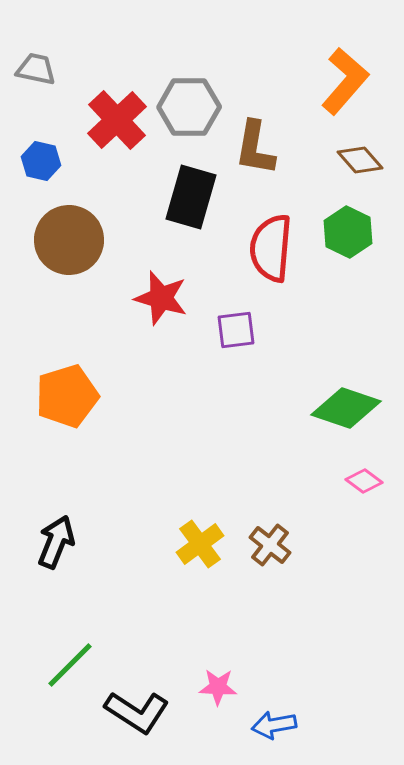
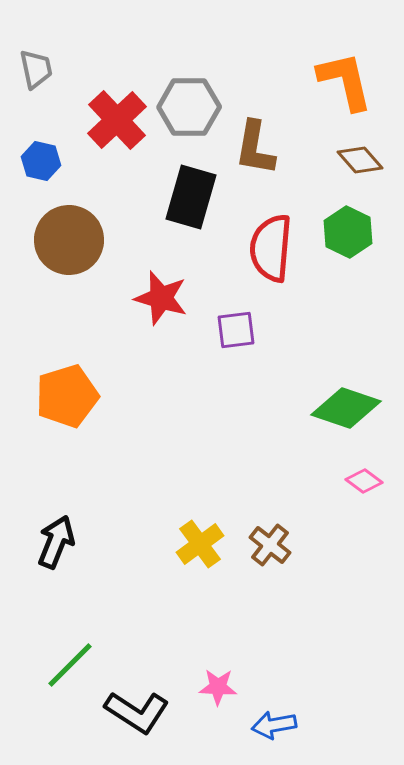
gray trapezoid: rotated 66 degrees clockwise
orange L-shape: rotated 54 degrees counterclockwise
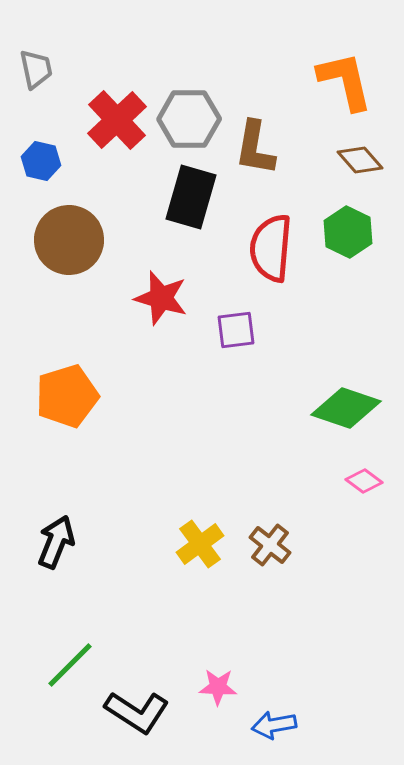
gray hexagon: moved 12 px down
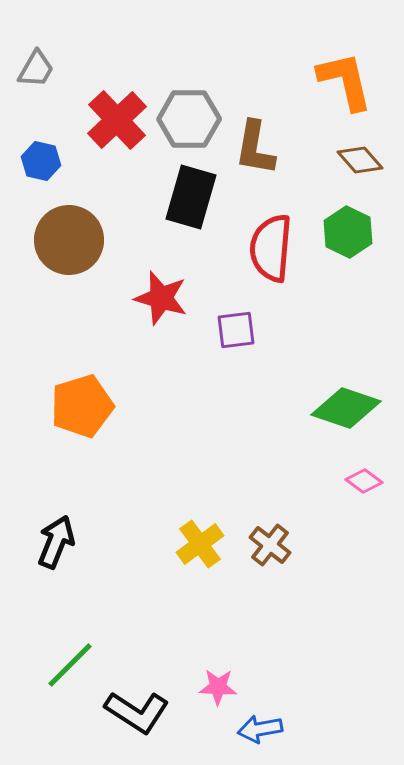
gray trapezoid: rotated 42 degrees clockwise
orange pentagon: moved 15 px right, 10 px down
blue arrow: moved 14 px left, 4 px down
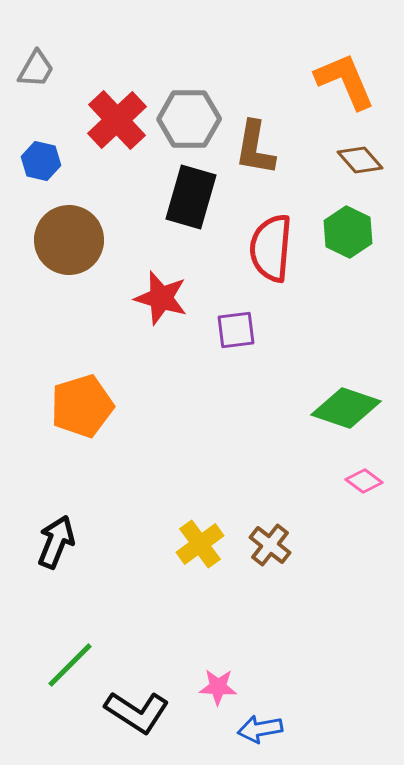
orange L-shape: rotated 10 degrees counterclockwise
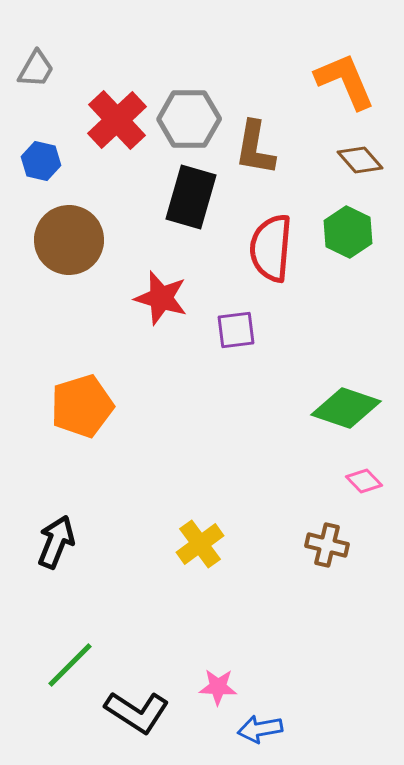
pink diamond: rotated 9 degrees clockwise
brown cross: moved 57 px right; rotated 24 degrees counterclockwise
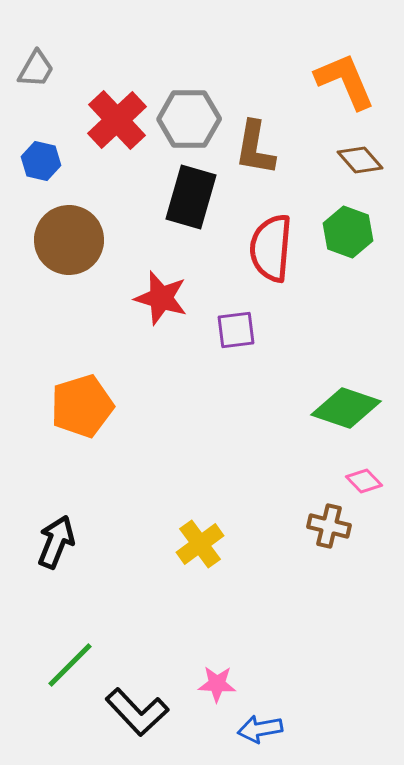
green hexagon: rotated 6 degrees counterclockwise
brown cross: moved 2 px right, 19 px up
pink star: moved 1 px left, 3 px up
black L-shape: rotated 14 degrees clockwise
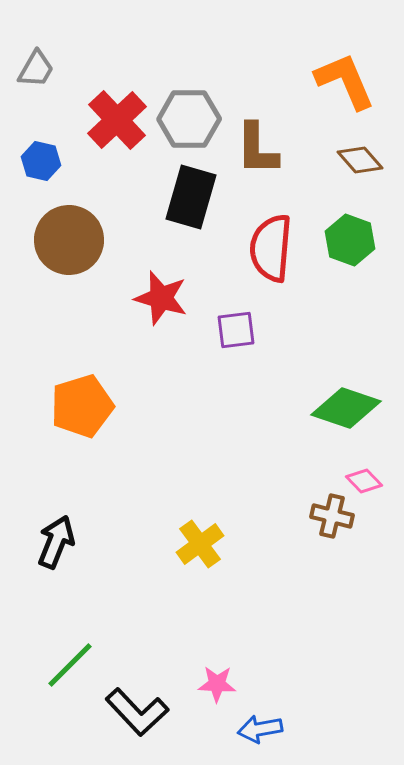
brown L-shape: moved 2 px right, 1 px down; rotated 10 degrees counterclockwise
green hexagon: moved 2 px right, 8 px down
brown cross: moved 3 px right, 10 px up
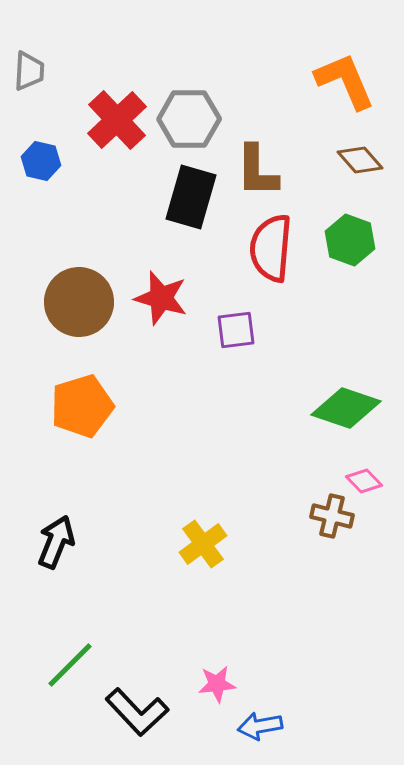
gray trapezoid: moved 7 px left, 2 px down; rotated 27 degrees counterclockwise
brown L-shape: moved 22 px down
brown circle: moved 10 px right, 62 px down
yellow cross: moved 3 px right
pink star: rotated 9 degrees counterclockwise
blue arrow: moved 3 px up
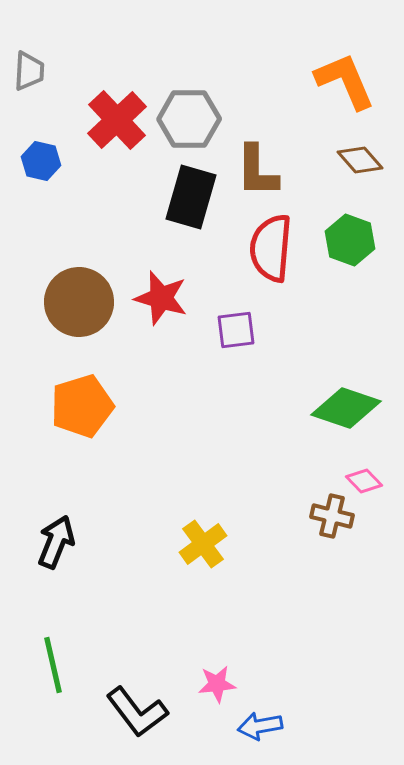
green line: moved 17 px left; rotated 58 degrees counterclockwise
black L-shape: rotated 6 degrees clockwise
